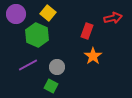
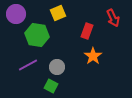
yellow square: moved 10 px right; rotated 28 degrees clockwise
red arrow: rotated 78 degrees clockwise
green hexagon: rotated 15 degrees counterclockwise
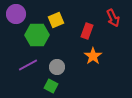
yellow square: moved 2 px left, 7 px down
green hexagon: rotated 10 degrees counterclockwise
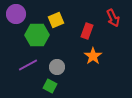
green square: moved 1 px left
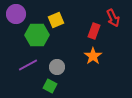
red rectangle: moved 7 px right
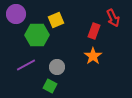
purple line: moved 2 px left
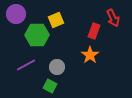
orange star: moved 3 px left, 1 px up
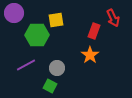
purple circle: moved 2 px left, 1 px up
yellow square: rotated 14 degrees clockwise
gray circle: moved 1 px down
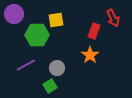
purple circle: moved 1 px down
green square: rotated 32 degrees clockwise
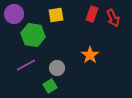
yellow square: moved 5 px up
red rectangle: moved 2 px left, 17 px up
green hexagon: moved 4 px left; rotated 10 degrees clockwise
